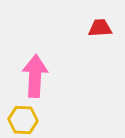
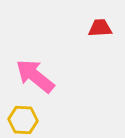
pink arrow: rotated 54 degrees counterclockwise
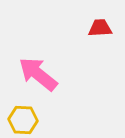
pink arrow: moved 3 px right, 2 px up
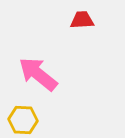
red trapezoid: moved 18 px left, 8 px up
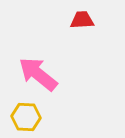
yellow hexagon: moved 3 px right, 3 px up
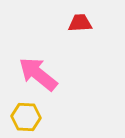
red trapezoid: moved 2 px left, 3 px down
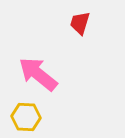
red trapezoid: rotated 70 degrees counterclockwise
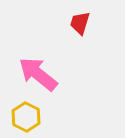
yellow hexagon: rotated 24 degrees clockwise
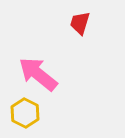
yellow hexagon: moved 1 px left, 4 px up
